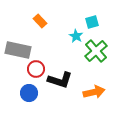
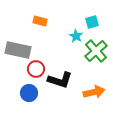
orange rectangle: rotated 32 degrees counterclockwise
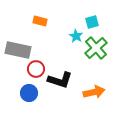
green cross: moved 3 px up
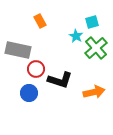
orange rectangle: rotated 48 degrees clockwise
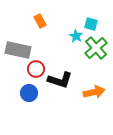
cyan square: moved 1 px left, 2 px down; rotated 32 degrees clockwise
